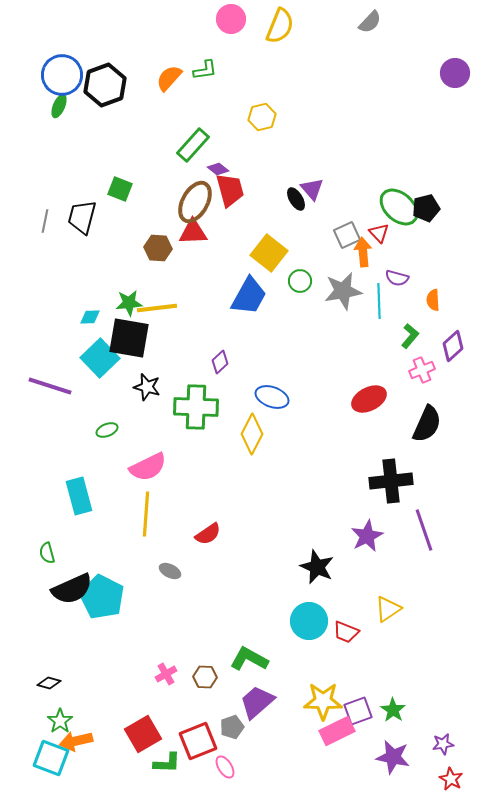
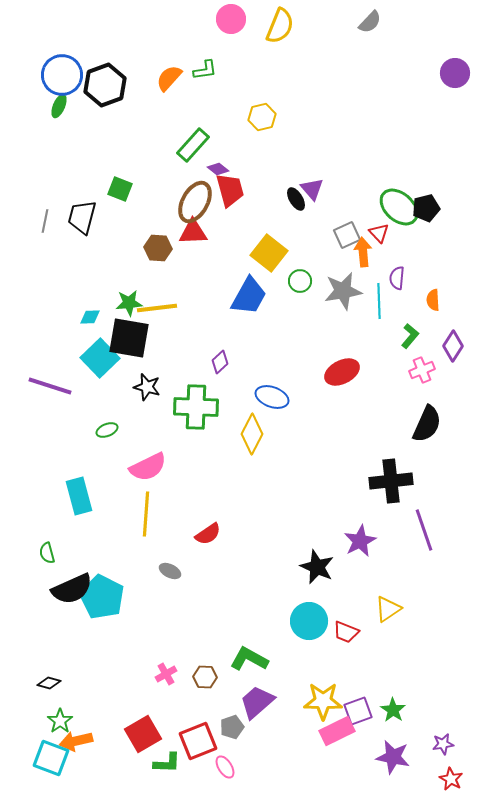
purple semicircle at (397, 278): rotated 80 degrees clockwise
purple diamond at (453, 346): rotated 16 degrees counterclockwise
red ellipse at (369, 399): moved 27 px left, 27 px up
purple star at (367, 536): moved 7 px left, 5 px down
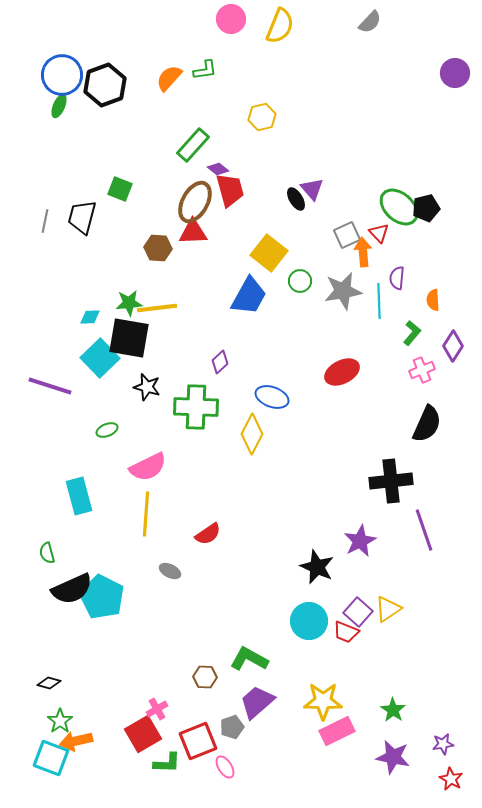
green L-shape at (410, 336): moved 2 px right, 3 px up
pink cross at (166, 674): moved 9 px left, 35 px down
purple square at (358, 711): moved 99 px up; rotated 28 degrees counterclockwise
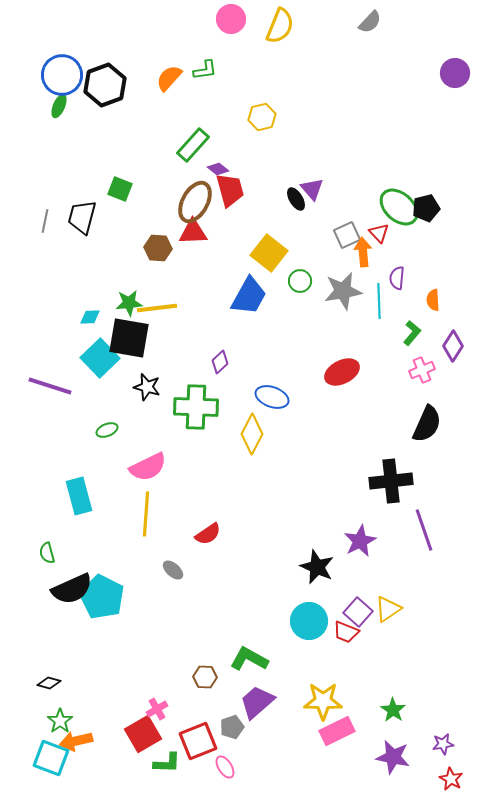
gray ellipse at (170, 571): moved 3 px right, 1 px up; rotated 15 degrees clockwise
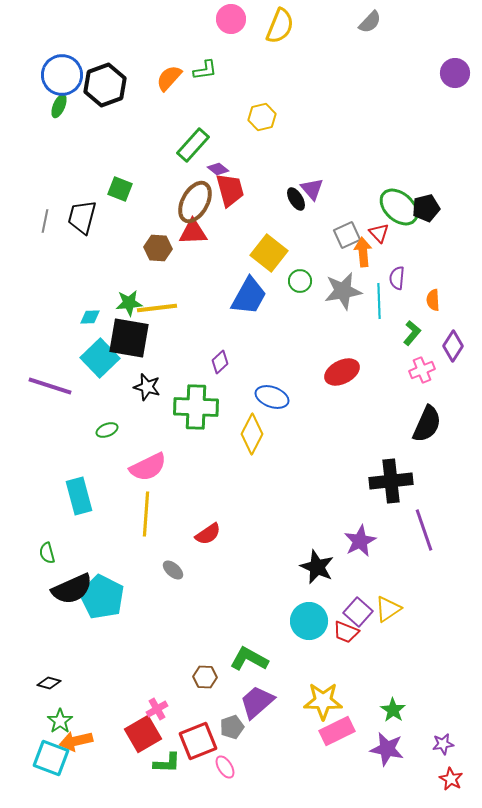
purple star at (393, 757): moved 6 px left, 8 px up
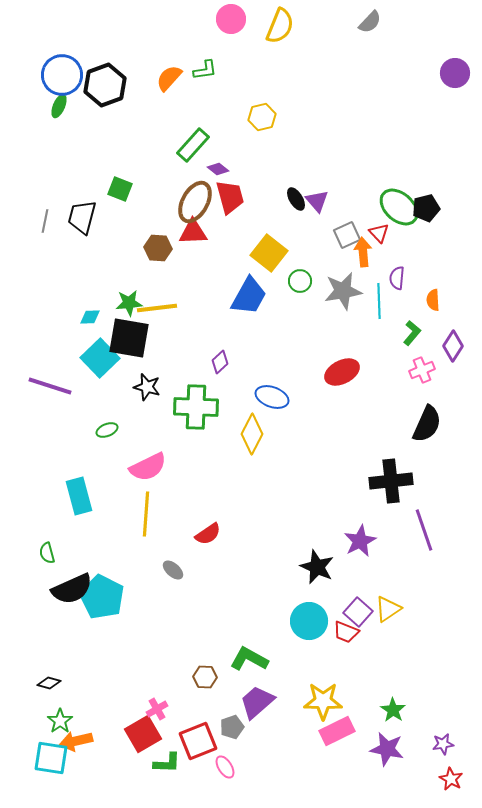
purple triangle at (312, 189): moved 5 px right, 12 px down
red trapezoid at (230, 190): moved 7 px down
cyan square at (51, 758): rotated 12 degrees counterclockwise
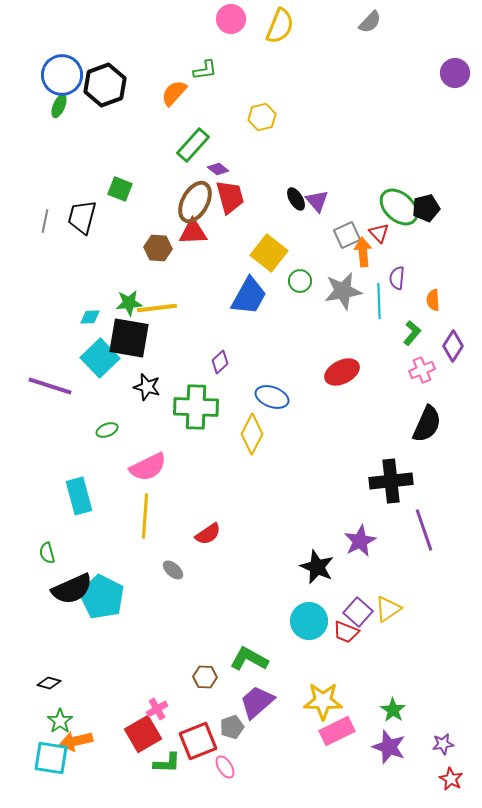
orange semicircle at (169, 78): moved 5 px right, 15 px down
yellow line at (146, 514): moved 1 px left, 2 px down
purple star at (387, 749): moved 2 px right, 2 px up; rotated 8 degrees clockwise
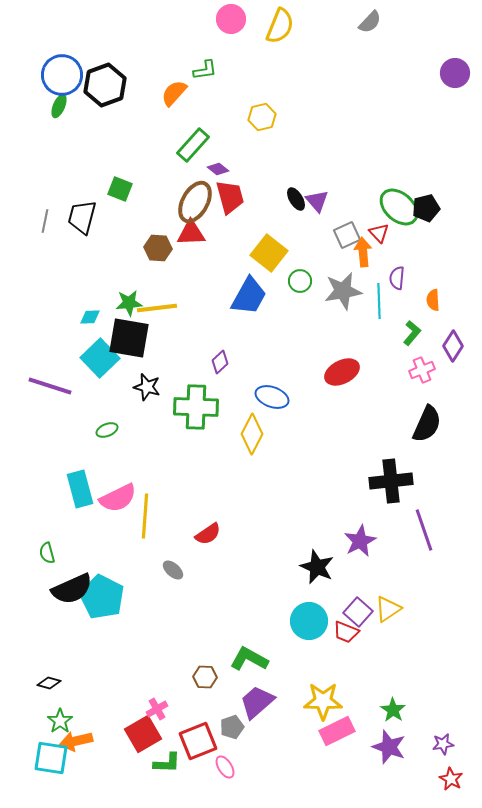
red triangle at (193, 232): moved 2 px left, 1 px down
pink semicircle at (148, 467): moved 30 px left, 31 px down
cyan rectangle at (79, 496): moved 1 px right, 7 px up
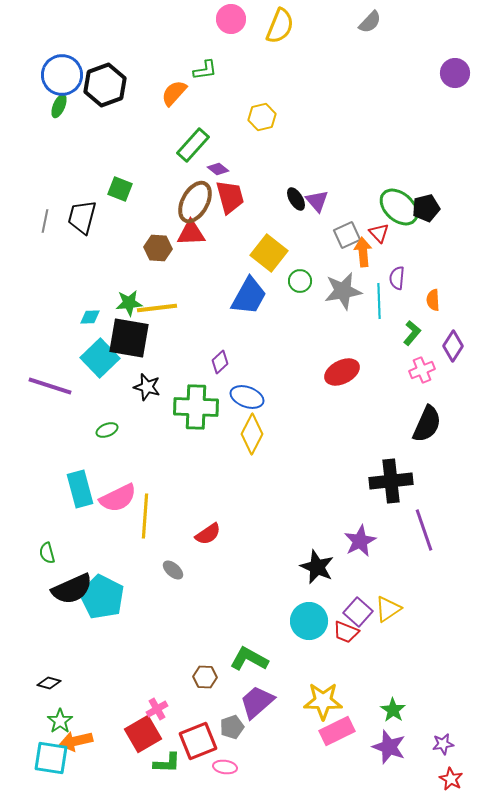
blue ellipse at (272, 397): moved 25 px left
pink ellipse at (225, 767): rotated 50 degrees counterclockwise
